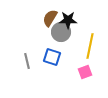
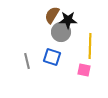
brown semicircle: moved 2 px right, 3 px up
yellow line: rotated 10 degrees counterclockwise
pink square: moved 1 px left, 2 px up; rotated 32 degrees clockwise
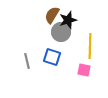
black star: rotated 18 degrees counterclockwise
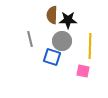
brown semicircle: rotated 30 degrees counterclockwise
black star: rotated 18 degrees clockwise
gray circle: moved 1 px right, 9 px down
gray line: moved 3 px right, 22 px up
pink square: moved 1 px left, 1 px down
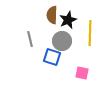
black star: rotated 24 degrees counterclockwise
yellow line: moved 13 px up
pink square: moved 1 px left, 2 px down
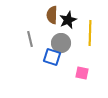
gray circle: moved 1 px left, 2 px down
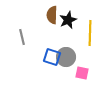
gray line: moved 8 px left, 2 px up
gray circle: moved 5 px right, 14 px down
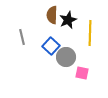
blue square: moved 1 px left, 11 px up; rotated 24 degrees clockwise
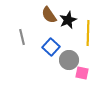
brown semicircle: moved 3 px left; rotated 36 degrees counterclockwise
yellow line: moved 2 px left
blue square: moved 1 px down
gray circle: moved 3 px right, 3 px down
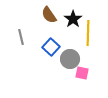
black star: moved 5 px right, 1 px up; rotated 12 degrees counterclockwise
gray line: moved 1 px left
gray circle: moved 1 px right, 1 px up
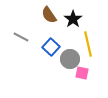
yellow line: moved 11 px down; rotated 15 degrees counterclockwise
gray line: rotated 49 degrees counterclockwise
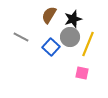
brown semicircle: rotated 66 degrees clockwise
black star: rotated 18 degrees clockwise
yellow line: rotated 35 degrees clockwise
gray circle: moved 22 px up
